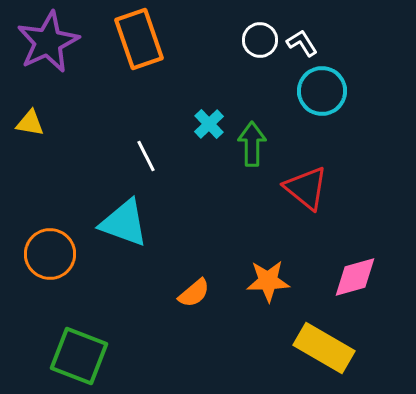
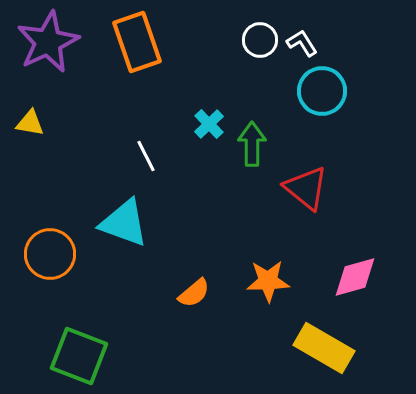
orange rectangle: moved 2 px left, 3 px down
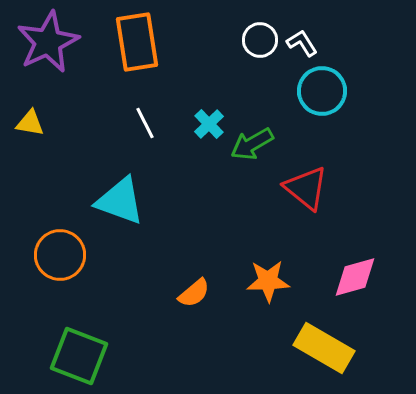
orange rectangle: rotated 10 degrees clockwise
green arrow: rotated 120 degrees counterclockwise
white line: moved 1 px left, 33 px up
cyan triangle: moved 4 px left, 22 px up
orange circle: moved 10 px right, 1 px down
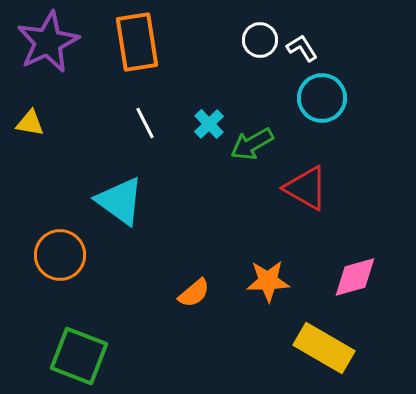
white L-shape: moved 5 px down
cyan circle: moved 7 px down
red triangle: rotated 9 degrees counterclockwise
cyan triangle: rotated 16 degrees clockwise
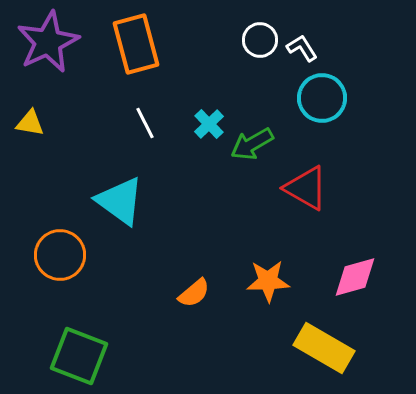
orange rectangle: moved 1 px left, 2 px down; rotated 6 degrees counterclockwise
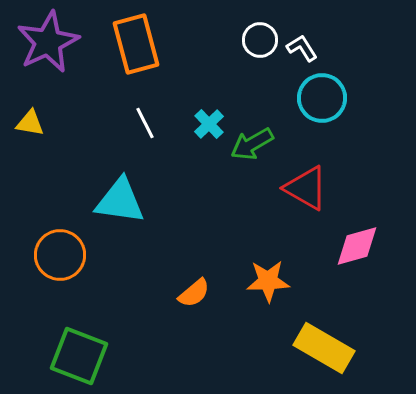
cyan triangle: rotated 28 degrees counterclockwise
pink diamond: moved 2 px right, 31 px up
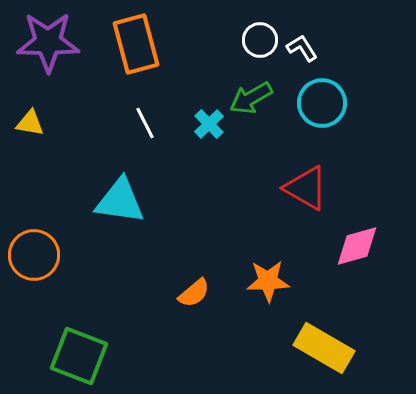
purple star: rotated 26 degrees clockwise
cyan circle: moved 5 px down
green arrow: moved 1 px left, 46 px up
orange circle: moved 26 px left
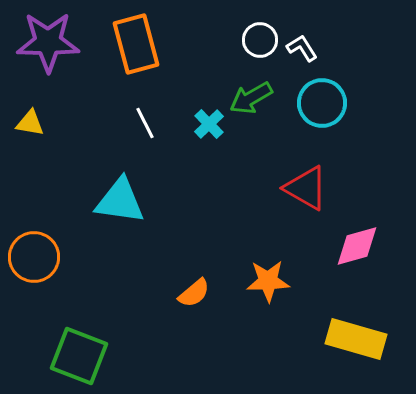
orange circle: moved 2 px down
yellow rectangle: moved 32 px right, 9 px up; rotated 14 degrees counterclockwise
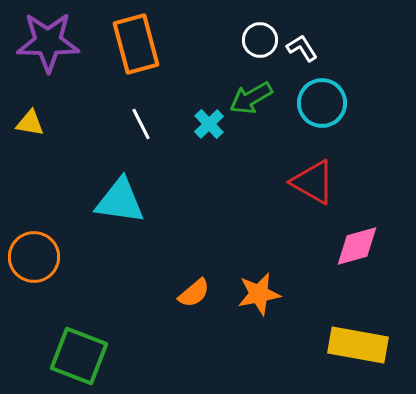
white line: moved 4 px left, 1 px down
red triangle: moved 7 px right, 6 px up
orange star: moved 9 px left, 13 px down; rotated 9 degrees counterclockwise
yellow rectangle: moved 2 px right, 6 px down; rotated 6 degrees counterclockwise
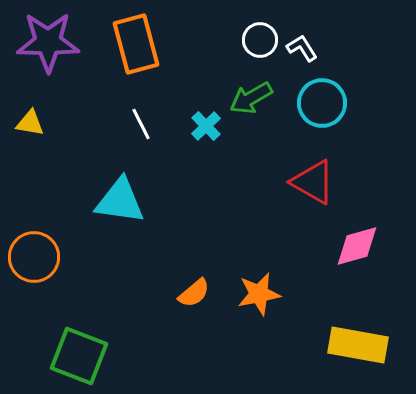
cyan cross: moved 3 px left, 2 px down
